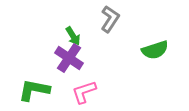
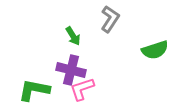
purple cross: moved 2 px right, 12 px down; rotated 20 degrees counterclockwise
pink L-shape: moved 2 px left, 3 px up
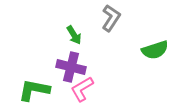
gray L-shape: moved 1 px right, 1 px up
green arrow: moved 1 px right, 1 px up
purple cross: moved 3 px up
pink L-shape: rotated 12 degrees counterclockwise
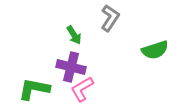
gray L-shape: moved 1 px left
green L-shape: moved 1 px up
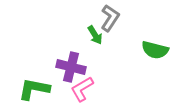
green arrow: moved 21 px right
green semicircle: rotated 32 degrees clockwise
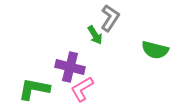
purple cross: moved 1 px left
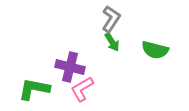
gray L-shape: moved 1 px right, 1 px down
green arrow: moved 17 px right, 7 px down
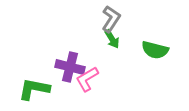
green arrow: moved 3 px up
pink L-shape: moved 5 px right, 10 px up
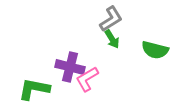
gray L-shape: rotated 24 degrees clockwise
